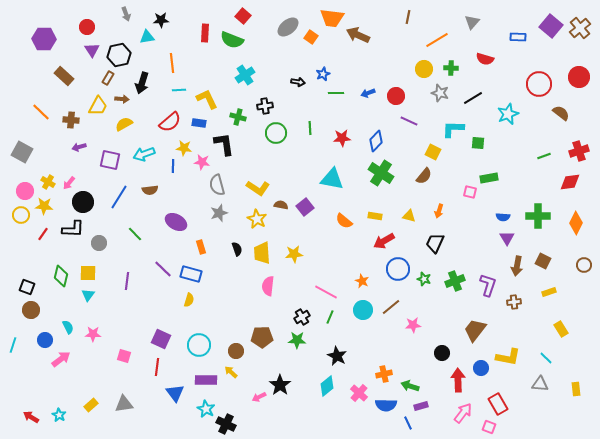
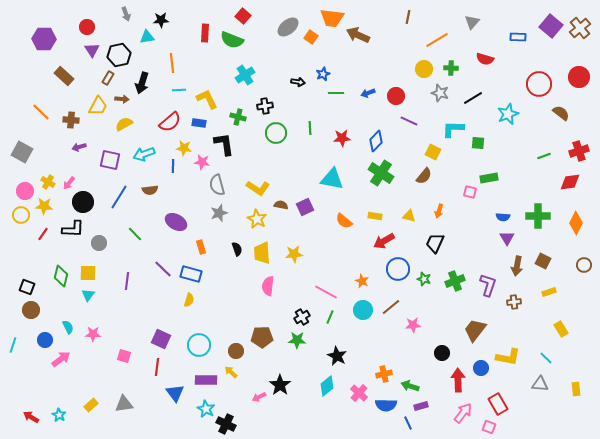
purple square at (305, 207): rotated 12 degrees clockwise
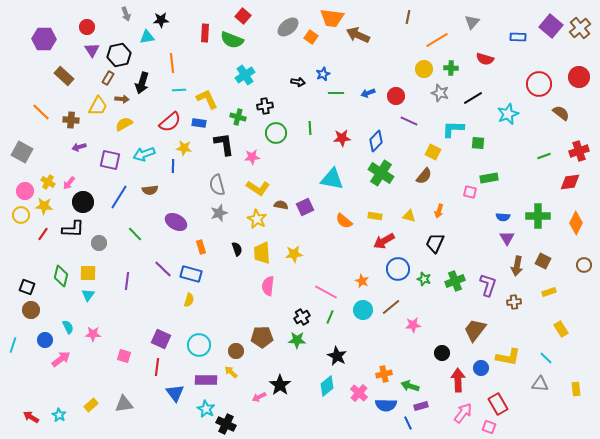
pink star at (202, 162): moved 50 px right, 5 px up; rotated 14 degrees counterclockwise
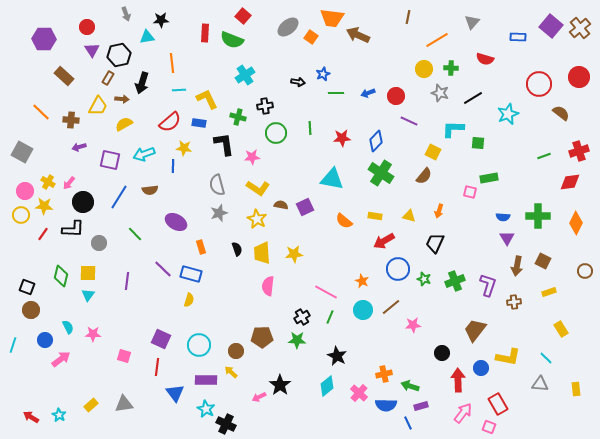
brown circle at (584, 265): moved 1 px right, 6 px down
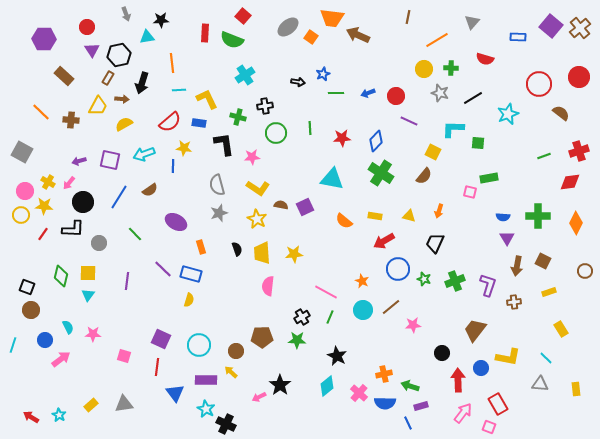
purple arrow at (79, 147): moved 14 px down
brown semicircle at (150, 190): rotated 28 degrees counterclockwise
blue semicircle at (386, 405): moved 1 px left, 2 px up
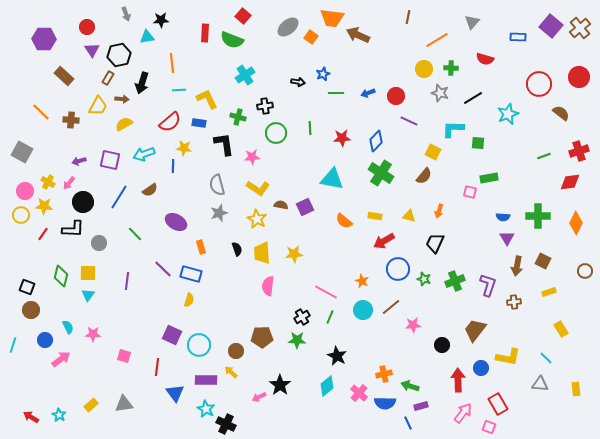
purple square at (161, 339): moved 11 px right, 4 px up
black circle at (442, 353): moved 8 px up
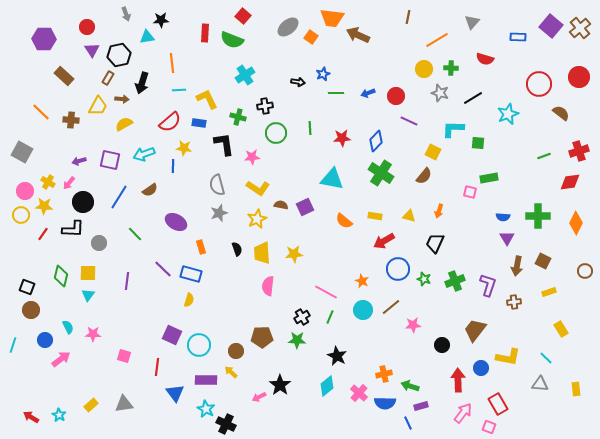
yellow star at (257, 219): rotated 18 degrees clockwise
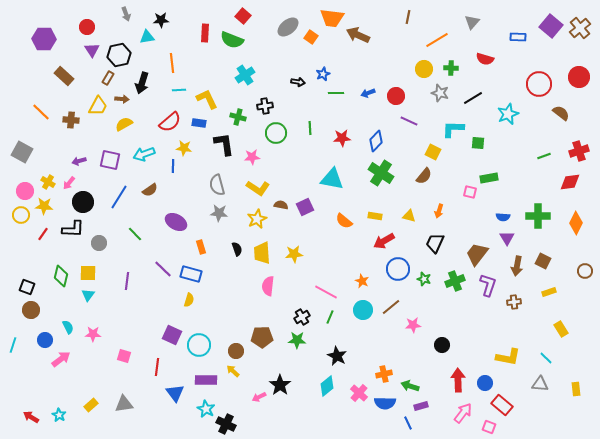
gray star at (219, 213): rotated 24 degrees clockwise
brown trapezoid at (475, 330): moved 2 px right, 76 px up
blue circle at (481, 368): moved 4 px right, 15 px down
yellow arrow at (231, 372): moved 2 px right, 1 px up
red rectangle at (498, 404): moved 4 px right, 1 px down; rotated 20 degrees counterclockwise
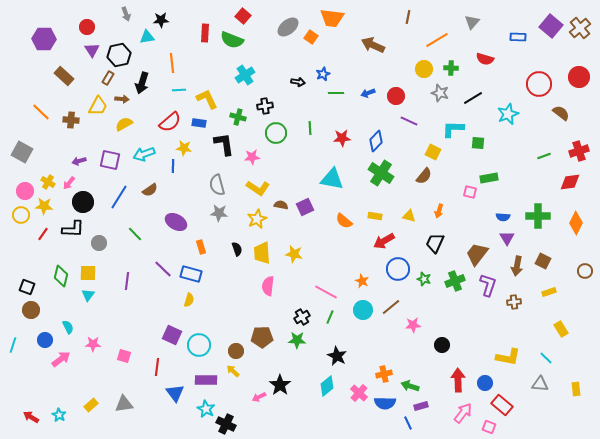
brown arrow at (358, 35): moved 15 px right, 10 px down
yellow star at (294, 254): rotated 18 degrees clockwise
pink star at (93, 334): moved 10 px down
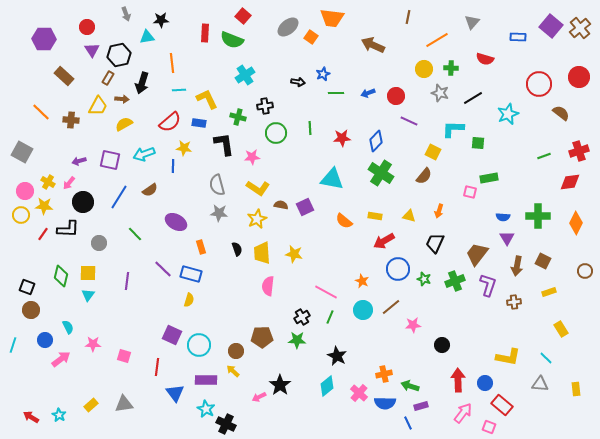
black L-shape at (73, 229): moved 5 px left
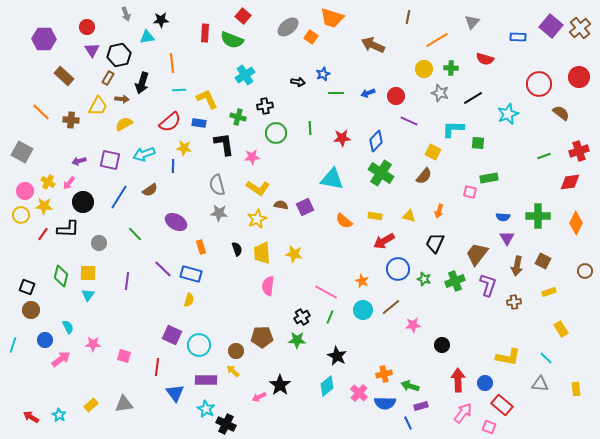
orange trapezoid at (332, 18): rotated 10 degrees clockwise
